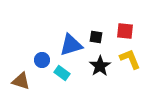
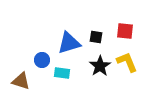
blue triangle: moved 2 px left, 2 px up
yellow L-shape: moved 3 px left, 3 px down
cyan rectangle: rotated 28 degrees counterclockwise
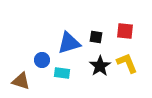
yellow L-shape: moved 1 px down
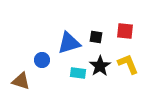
yellow L-shape: moved 1 px right, 1 px down
cyan rectangle: moved 16 px right
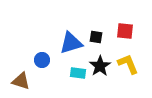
blue triangle: moved 2 px right
